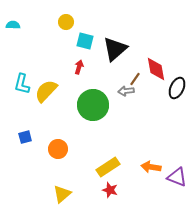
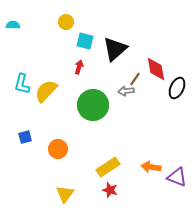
yellow triangle: moved 3 px right; rotated 12 degrees counterclockwise
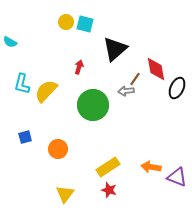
cyan semicircle: moved 3 px left, 17 px down; rotated 152 degrees counterclockwise
cyan square: moved 17 px up
red star: moved 1 px left
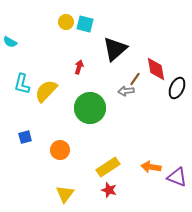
green circle: moved 3 px left, 3 px down
orange circle: moved 2 px right, 1 px down
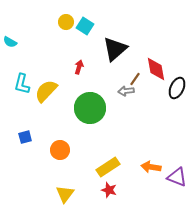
cyan square: moved 2 px down; rotated 18 degrees clockwise
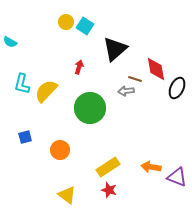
brown line: rotated 72 degrees clockwise
yellow triangle: moved 2 px right, 1 px down; rotated 30 degrees counterclockwise
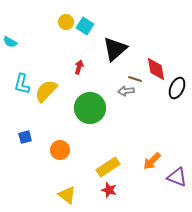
orange arrow: moved 1 px right, 6 px up; rotated 54 degrees counterclockwise
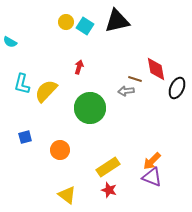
black triangle: moved 2 px right, 28 px up; rotated 28 degrees clockwise
purple triangle: moved 25 px left
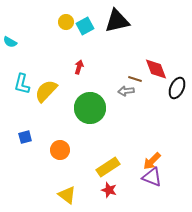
cyan square: rotated 30 degrees clockwise
red diamond: rotated 10 degrees counterclockwise
